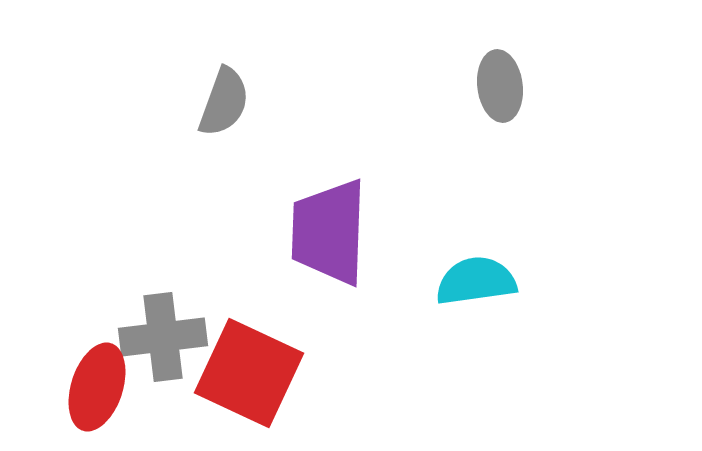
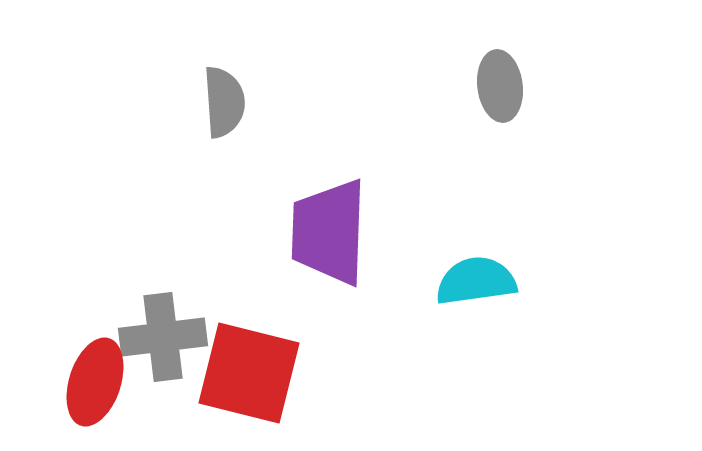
gray semicircle: rotated 24 degrees counterclockwise
red square: rotated 11 degrees counterclockwise
red ellipse: moved 2 px left, 5 px up
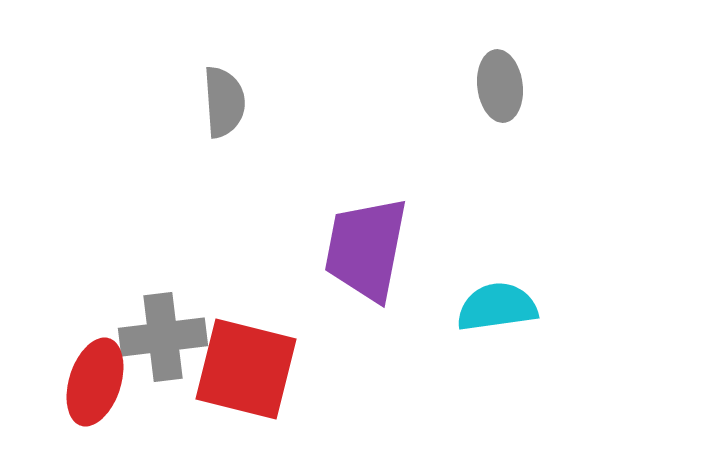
purple trapezoid: moved 37 px right, 17 px down; rotated 9 degrees clockwise
cyan semicircle: moved 21 px right, 26 px down
red square: moved 3 px left, 4 px up
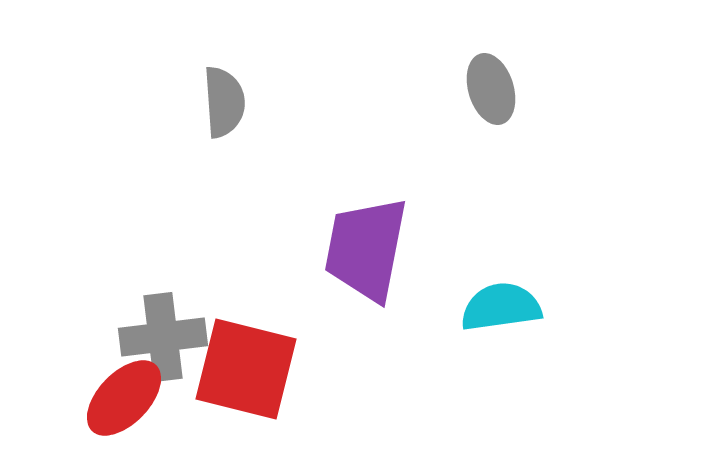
gray ellipse: moved 9 px left, 3 px down; rotated 10 degrees counterclockwise
cyan semicircle: moved 4 px right
red ellipse: moved 29 px right, 16 px down; rotated 26 degrees clockwise
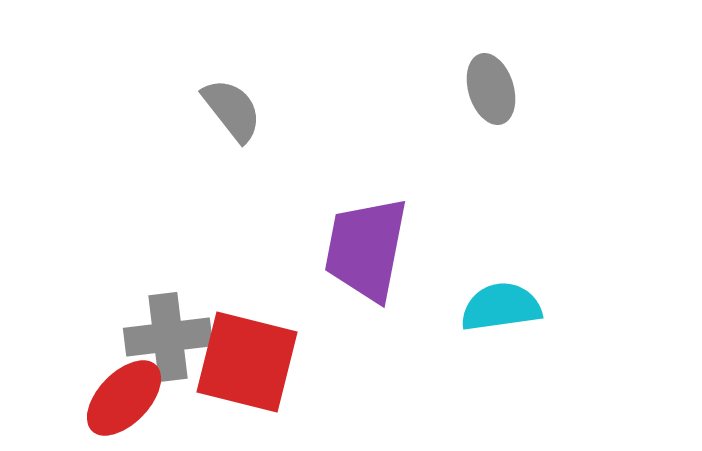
gray semicircle: moved 8 px right, 8 px down; rotated 34 degrees counterclockwise
gray cross: moved 5 px right
red square: moved 1 px right, 7 px up
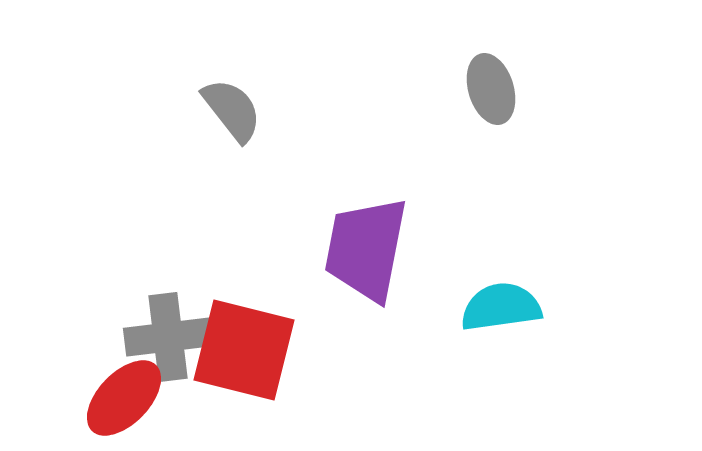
red square: moved 3 px left, 12 px up
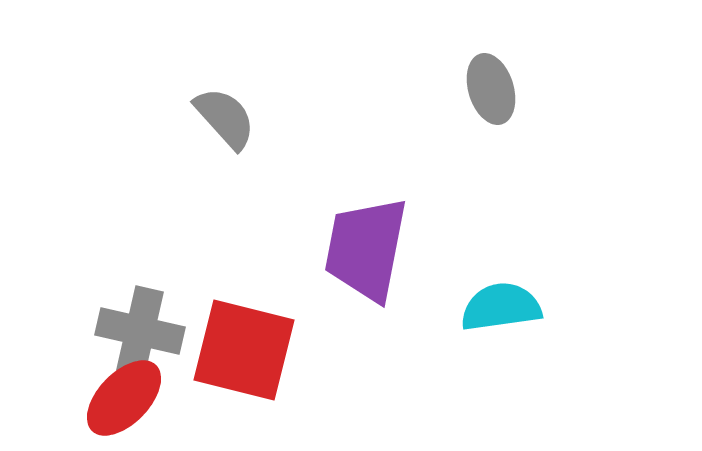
gray semicircle: moved 7 px left, 8 px down; rotated 4 degrees counterclockwise
gray cross: moved 28 px left, 6 px up; rotated 20 degrees clockwise
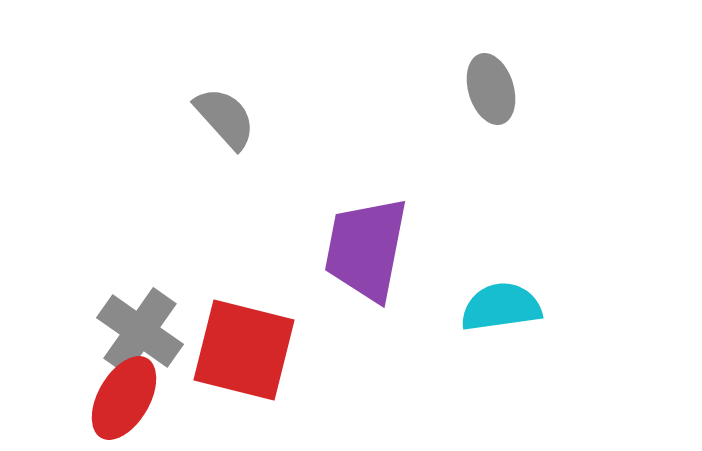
gray cross: rotated 22 degrees clockwise
red ellipse: rotated 14 degrees counterclockwise
